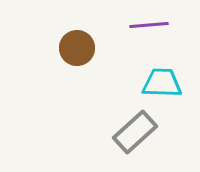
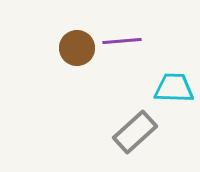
purple line: moved 27 px left, 16 px down
cyan trapezoid: moved 12 px right, 5 px down
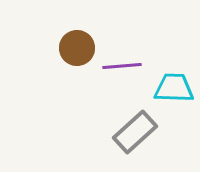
purple line: moved 25 px down
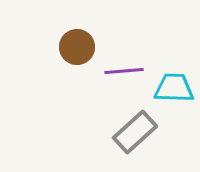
brown circle: moved 1 px up
purple line: moved 2 px right, 5 px down
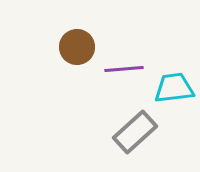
purple line: moved 2 px up
cyan trapezoid: rotated 9 degrees counterclockwise
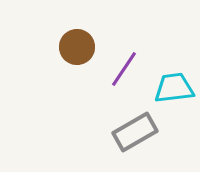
purple line: rotated 51 degrees counterclockwise
gray rectangle: rotated 12 degrees clockwise
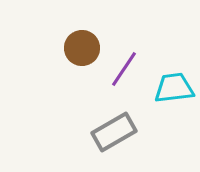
brown circle: moved 5 px right, 1 px down
gray rectangle: moved 21 px left
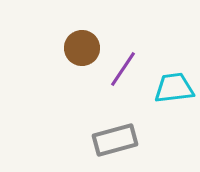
purple line: moved 1 px left
gray rectangle: moved 1 px right, 8 px down; rotated 15 degrees clockwise
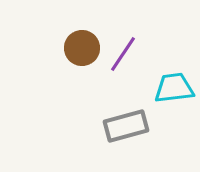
purple line: moved 15 px up
gray rectangle: moved 11 px right, 14 px up
